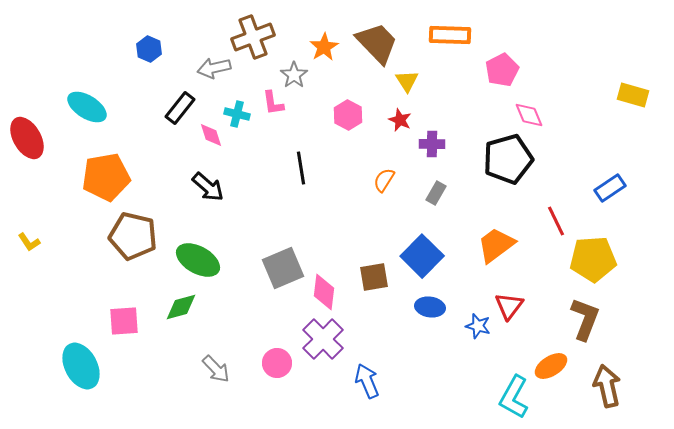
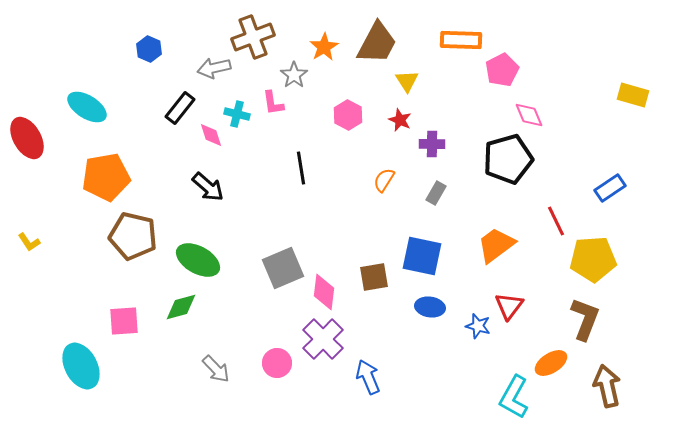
orange rectangle at (450, 35): moved 11 px right, 5 px down
brown trapezoid at (377, 43): rotated 72 degrees clockwise
blue square at (422, 256): rotated 33 degrees counterclockwise
orange ellipse at (551, 366): moved 3 px up
blue arrow at (367, 381): moved 1 px right, 4 px up
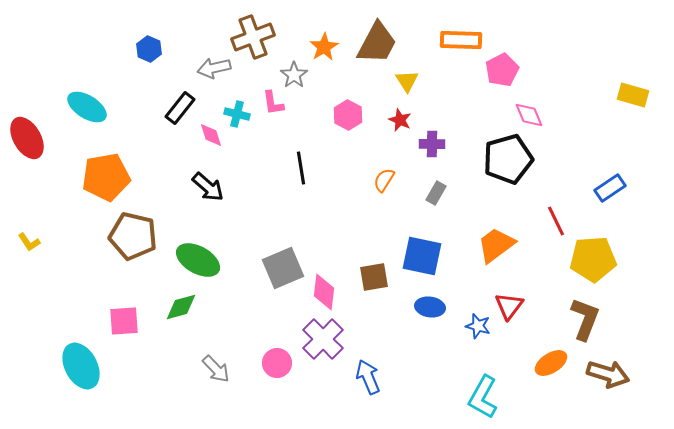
brown arrow at (607, 386): moved 1 px right, 12 px up; rotated 120 degrees clockwise
cyan L-shape at (514, 397): moved 31 px left
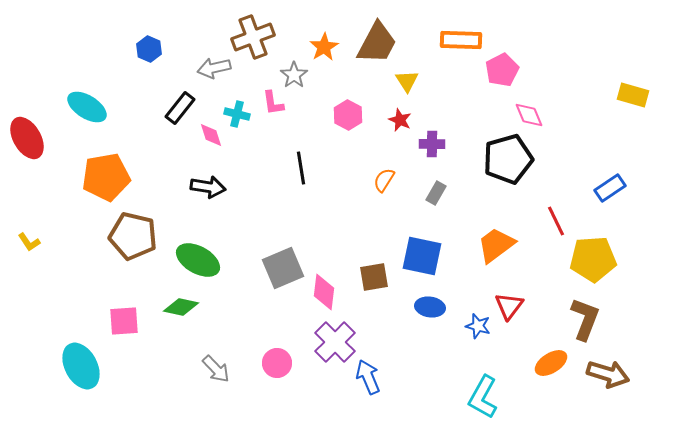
black arrow at (208, 187): rotated 32 degrees counterclockwise
green diamond at (181, 307): rotated 28 degrees clockwise
purple cross at (323, 339): moved 12 px right, 3 px down
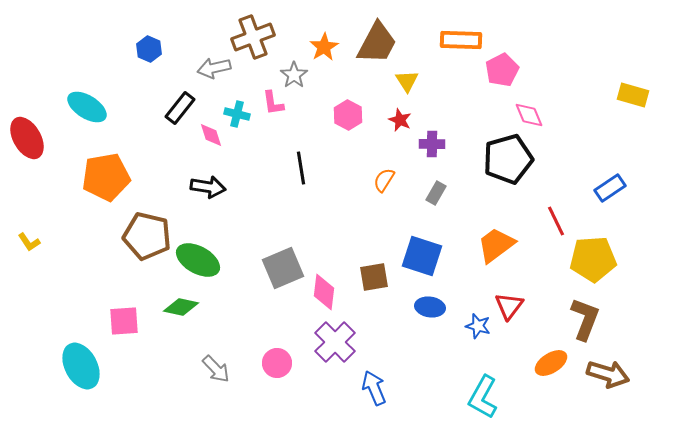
brown pentagon at (133, 236): moved 14 px right
blue square at (422, 256): rotated 6 degrees clockwise
blue arrow at (368, 377): moved 6 px right, 11 px down
